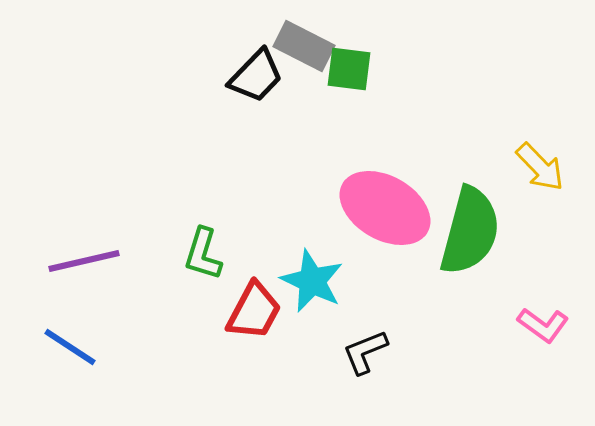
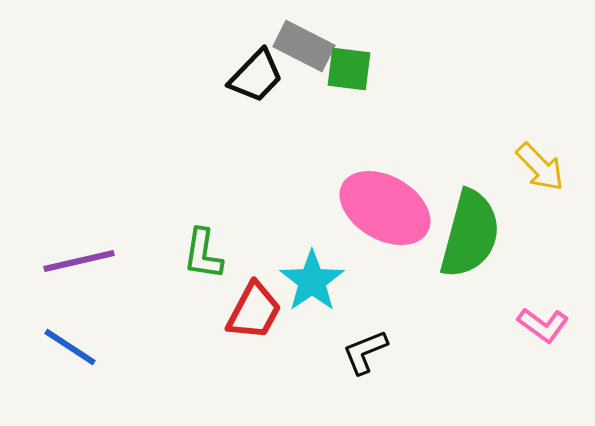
green semicircle: moved 3 px down
green L-shape: rotated 8 degrees counterclockwise
purple line: moved 5 px left
cyan star: rotated 12 degrees clockwise
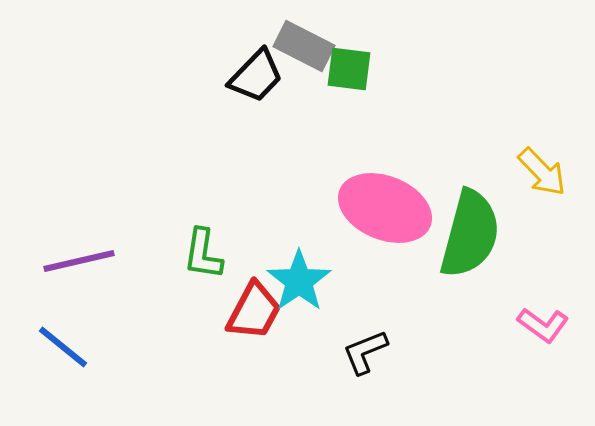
yellow arrow: moved 2 px right, 5 px down
pink ellipse: rotated 8 degrees counterclockwise
cyan star: moved 13 px left
blue line: moved 7 px left; rotated 6 degrees clockwise
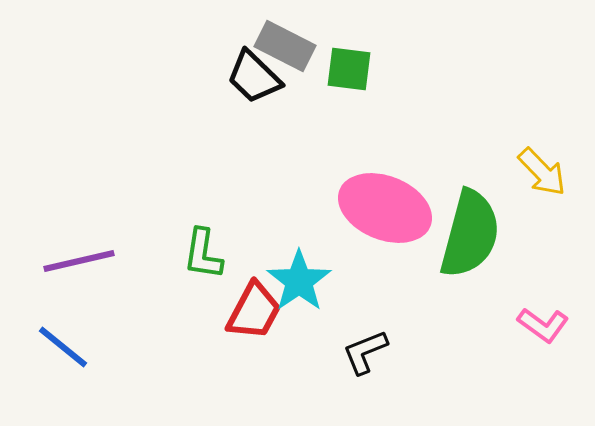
gray rectangle: moved 19 px left
black trapezoid: moved 2 px left, 1 px down; rotated 90 degrees clockwise
